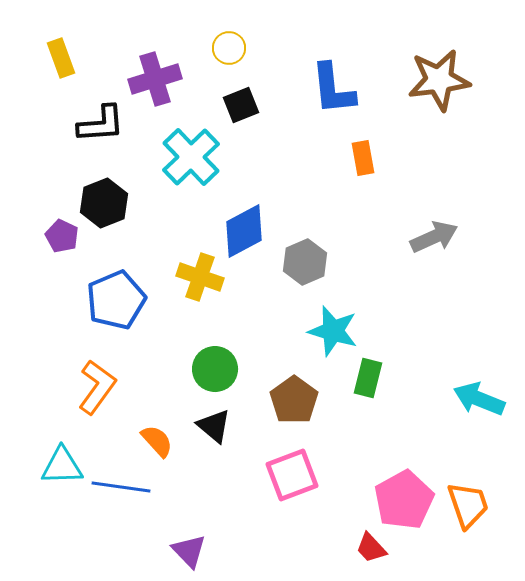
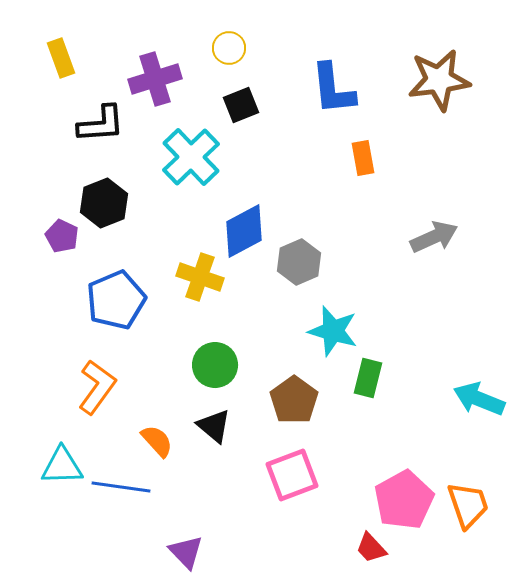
gray hexagon: moved 6 px left
green circle: moved 4 px up
purple triangle: moved 3 px left, 1 px down
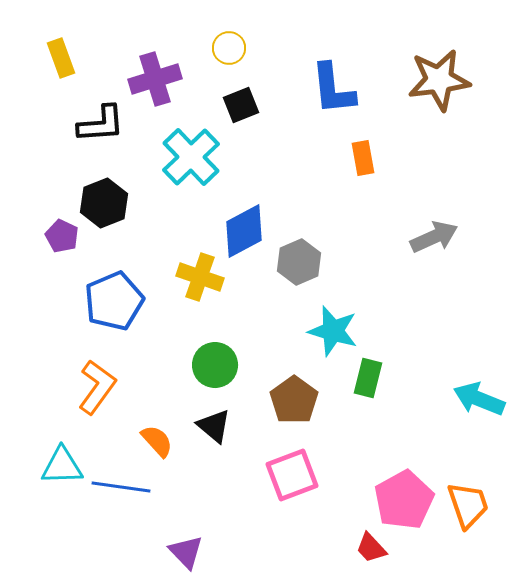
blue pentagon: moved 2 px left, 1 px down
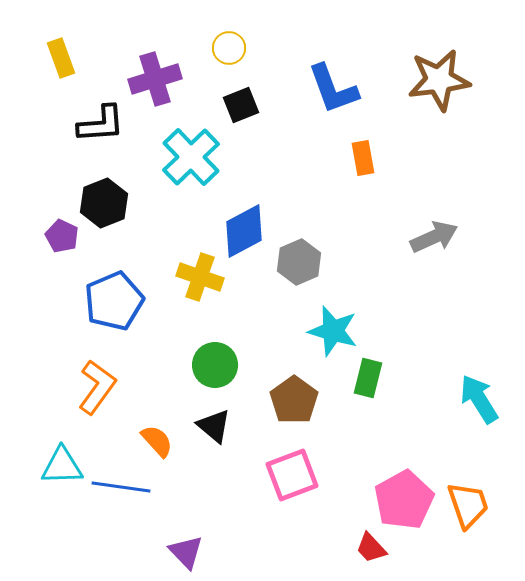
blue L-shape: rotated 14 degrees counterclockwise
cyan arrow: rotated 36 degrees clockwise
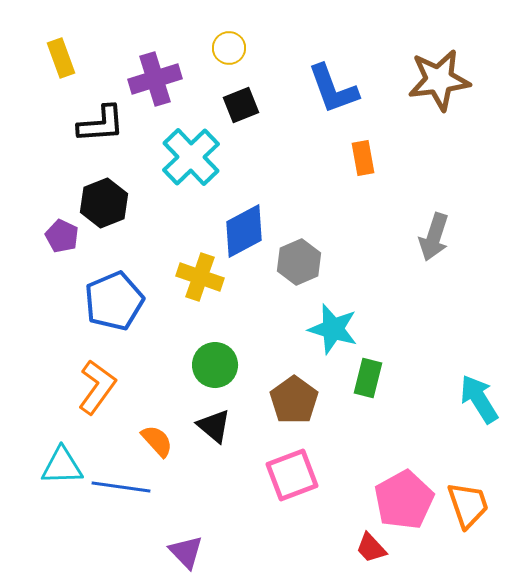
gray arrow: rotated 132 degrees clockwise
cyan star: moved 2 px up
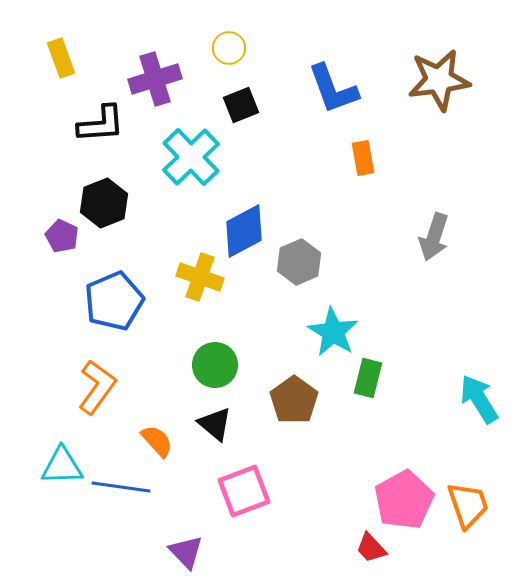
cyan star: moved 3 px down; rotated 15 degrees clockwise
black triangle: moved 1 px right, 2 px up
pink square: moved 48 px left, 16 px down
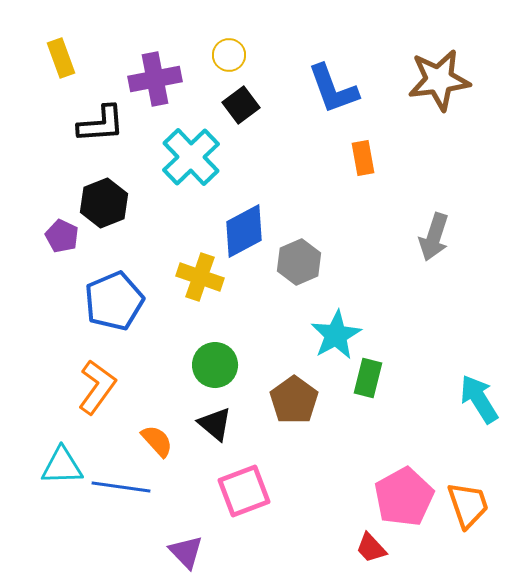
yellow circle: moved 7 px down
purple cross: rotated 6 degrees clockwise
black square: rotated 15 degrees counterclockwise
cyan star: moved 3 px right, 3 px down; rotated 12 degrees clockwise
pink pentagon: moved 3 px up
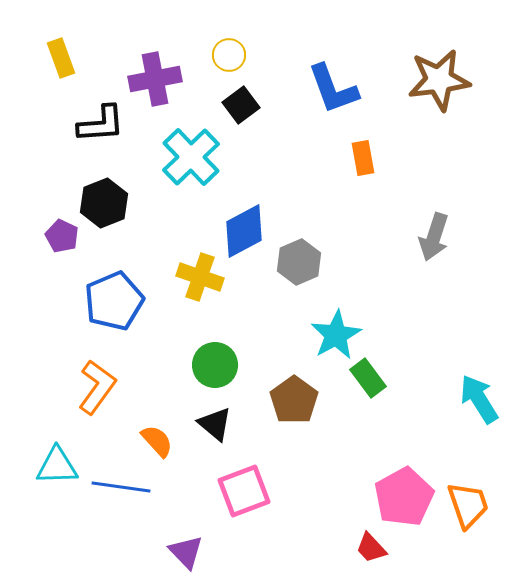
green rectangle: rotated 51 degrees counterclockwise
cyan triangle: moved 5 px left
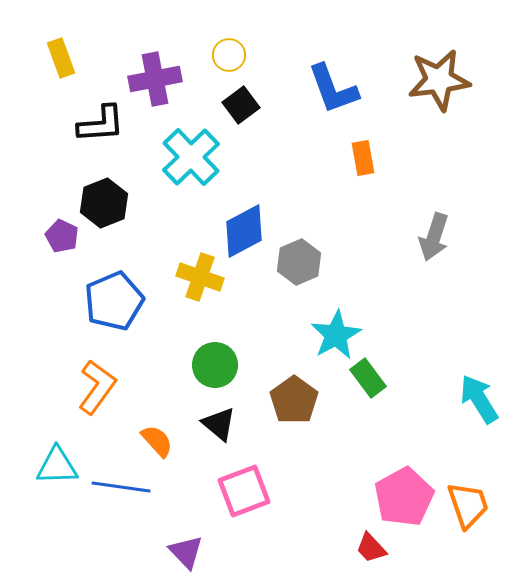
black triangle: moved 4 px right
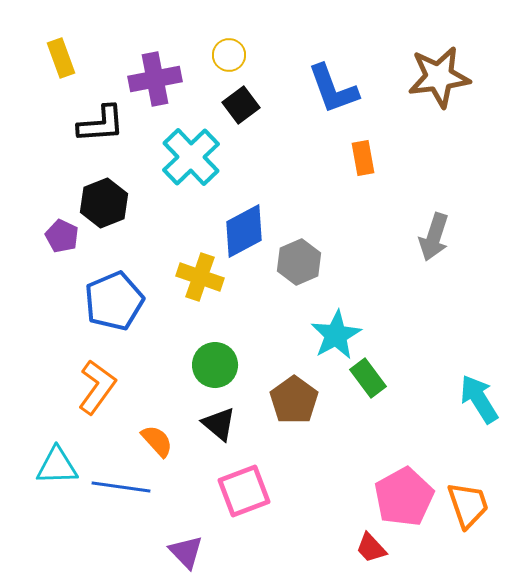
brown star: moved 3 px up
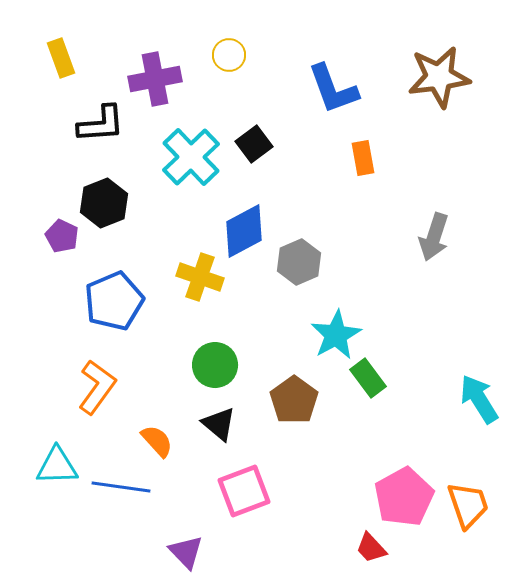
black square: moved 13 px right, 39 px down
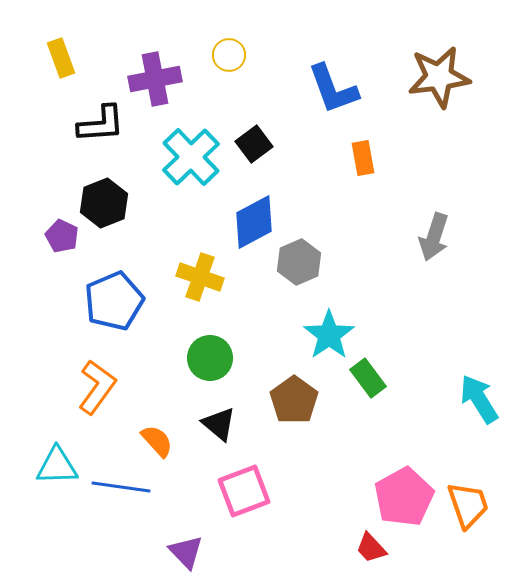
blue diamond: moved 10 px right, 9 px up
cyan star: moved 7 px left; rotated 6 degrees counterclockwise
green circle: moved 5 px left, 7 px up
